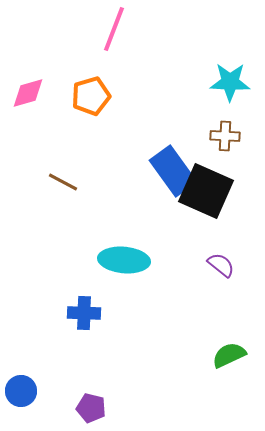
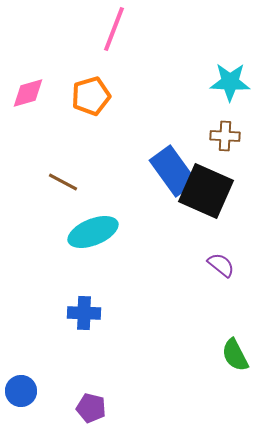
cyan ellipse: moved 31 px left, 28 px up; rotated 27 degrees counterclockwise
green semicircle: moved 6 px right; rotated 92 degrees counterclockwise
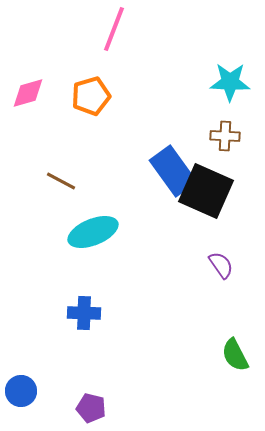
brown line: moved 2 px left, 1 px up
purple semicircle: rotated 16 degrees clockwise
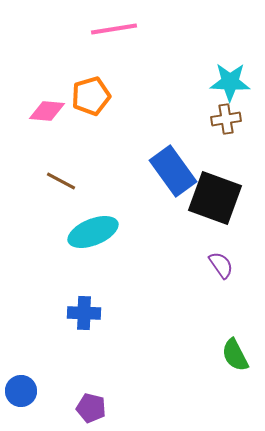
pink line: rotated 60 degrees clockwise
pink diamond: moved 19 px right, 18 px down; rotated 21 degrees clockwise
brown cross: moved 1 px right, 17 px up; rotated 12 degrees counterclockwise
black square: moved 9 px right, 7 px down; rotated 4 degrees counterclockwise
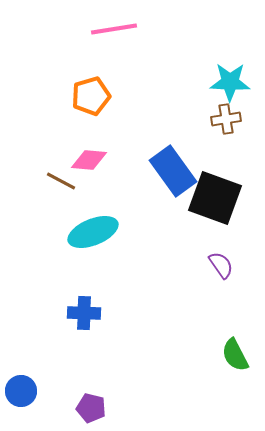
pink diamond: moved 42 px right, 49 px down
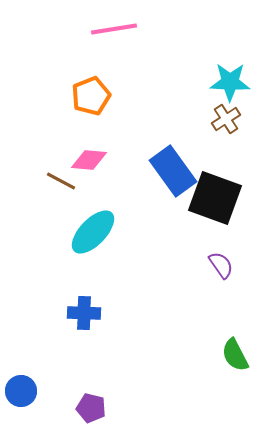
orange pentagon: rotated 6 degrees counterclockwise
brown cross: rotated 24 degrees counterclockwise
cyan ellipse: rotated 24 degrees counterclockwise
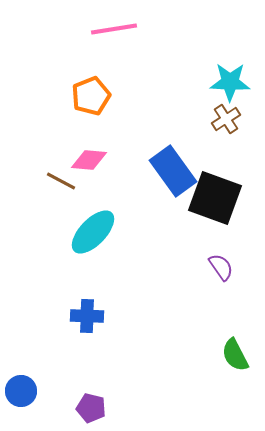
purple semicircle: moved 2 px down
blue cross: moved 3 px right, 3 px down
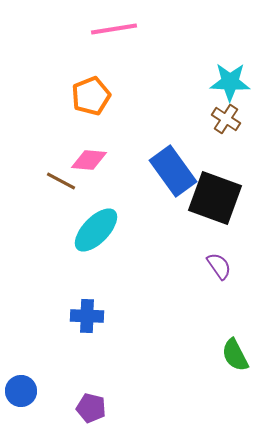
brown cross: rotated 24 degrees counterclockwise
cyan ellipse: moved 3 px right, 2 px up
purple semicircle: moved 2 px left, 1 px up
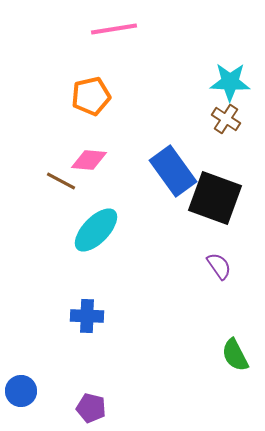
orange pentagon: rotated 9 degrees clockwise
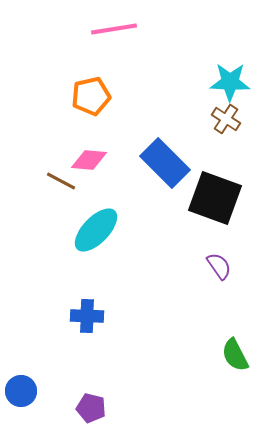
blue rectangle: moved 8 px left, 8 px up; rotated 9 degrees counterclockwise
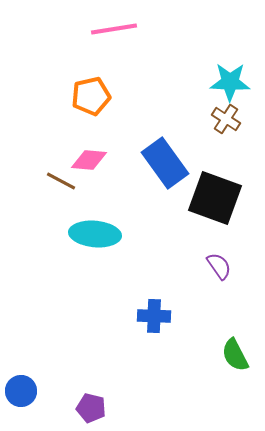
blue rectangle: rotated 9 degrees clockwise
cyan ellipse: moved 1 px left, 4 px down; rotated 51 degrees clockwise
blue cross: moved 67 px right
